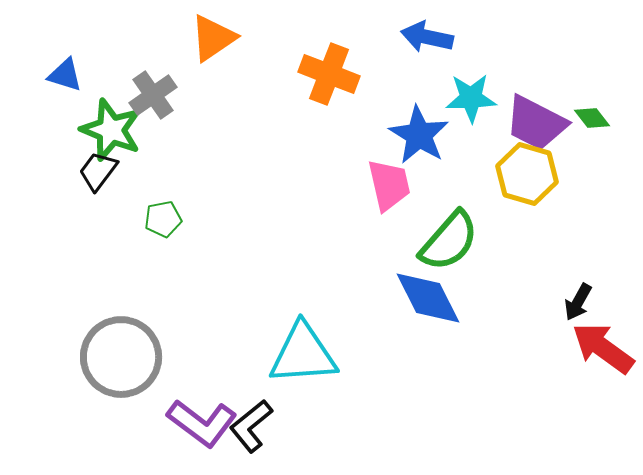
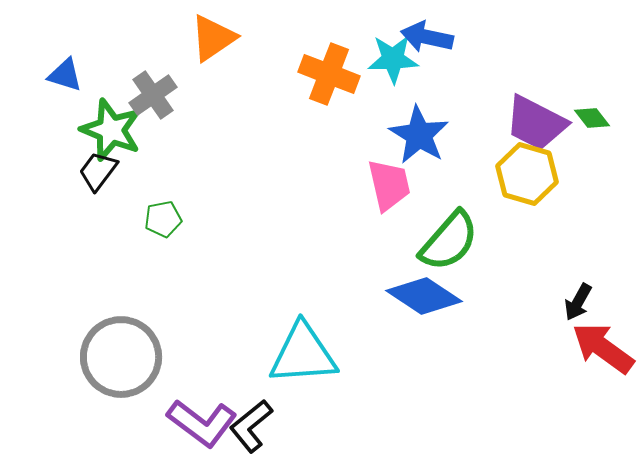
cyan star: moved 78 px left, 39 px up
blue diamond: moved 4 px left, 2 px up; rotated 30 degrees counterclockwise
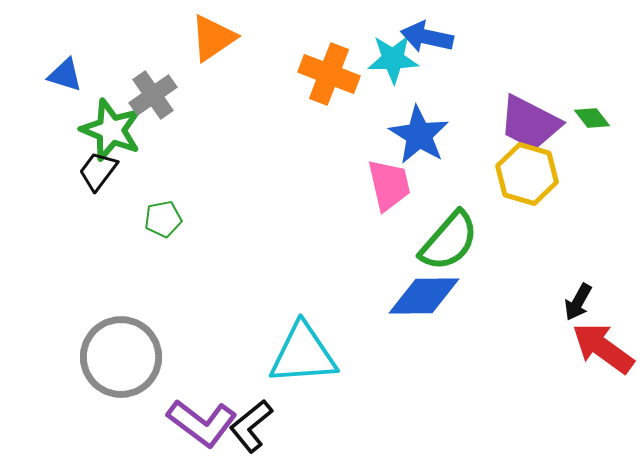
purple trapezoid: moved 6 px left
blue diamond: rotated 34 degrees counterclockwise
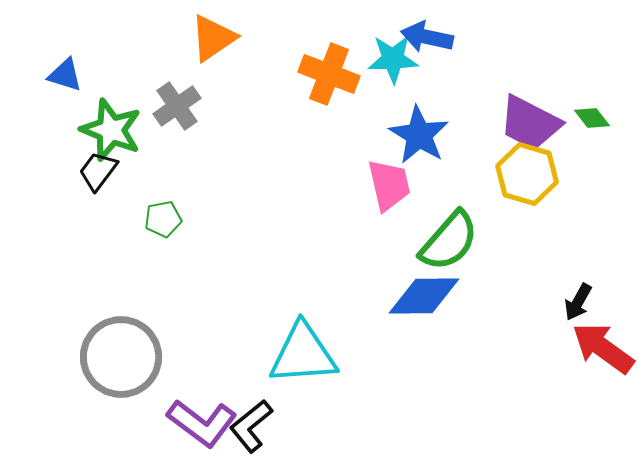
gray cross: moved 24 px right, 11 px down
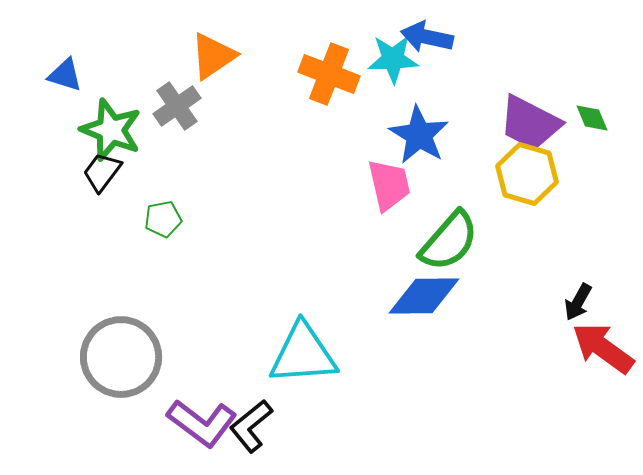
orange triangle: moved 18 px down
green diamond: rotated 15 degrees clockwise
black trapezoid: moved 4 px right, 1 px down
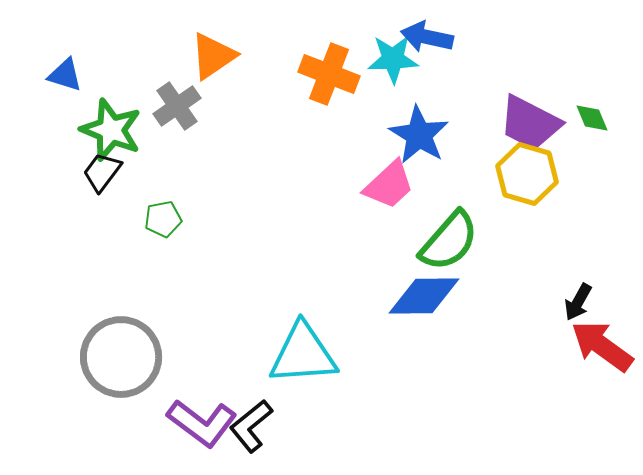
pink trapezoid: rotated 60 degrees clockwise
red arrow: moved 1 px left, 2 px up
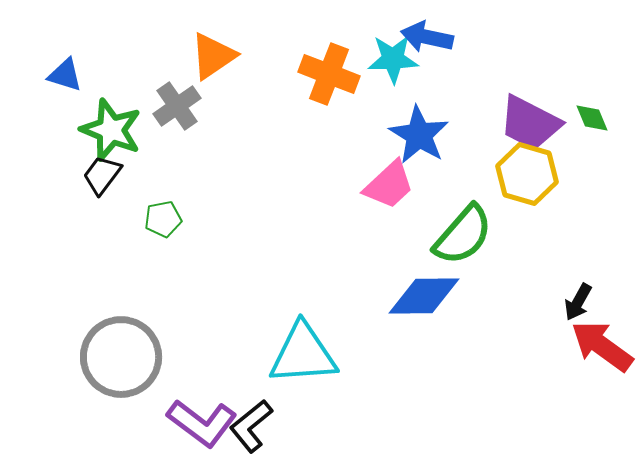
black trapezoid: moved 3 px down
green semicircle: moved 14 px right, 6 px up
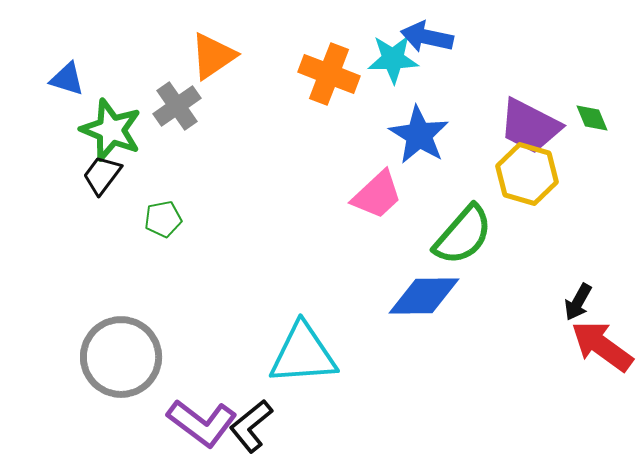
blue triangle: moved 2 px right, 4 px down
purple trapezoid: moved 3 px down
pink trapezoid: moved 12 px left, 10 px down
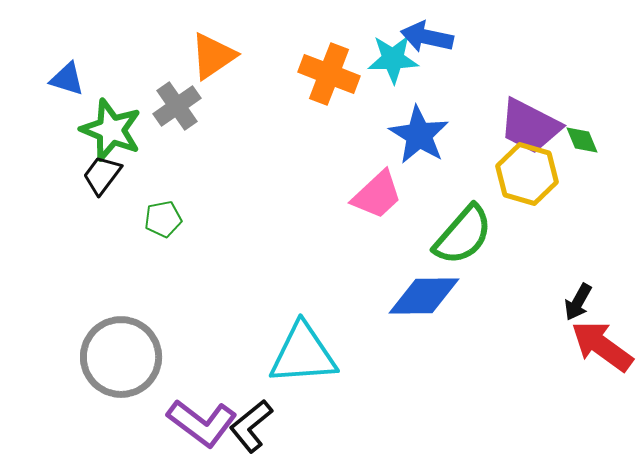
green diamond: moved 10 px left, 22 px down
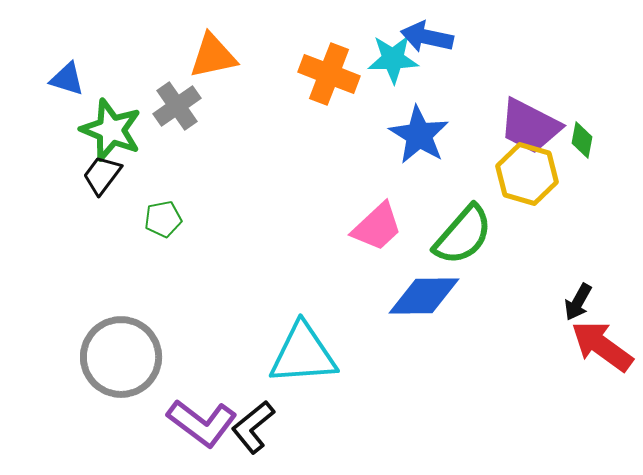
orange triangle: rotated 22 degrees clockwise
green diamond: rotated 33 degrees clockwise
pink trapezoid: moved 32 px down
black L-shape: moved 2 px right, 1 px down
